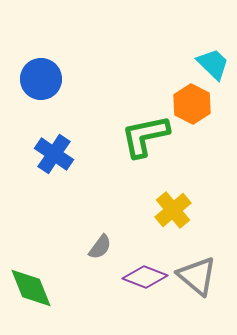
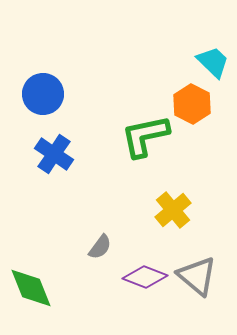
cyan trapezoid: moved 2 px up
blue circle: moved 2 px right, 15 px down
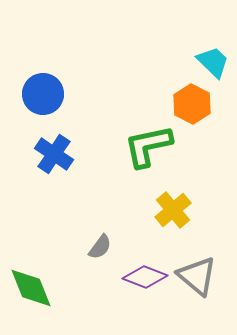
green L-shape: moved 3 px right, 10 px down
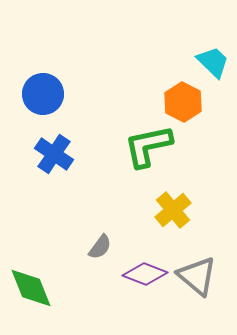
orange hexagon: moved 9 px left, 2 px up
purple diamond: moved 3 px up
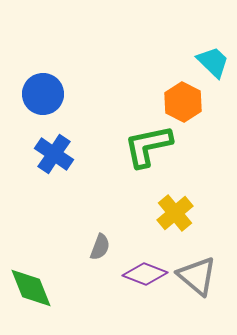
yellow cross: moved 2 px right, 3 px down
gray semicircle: rotated 16 degrees counterclockwise
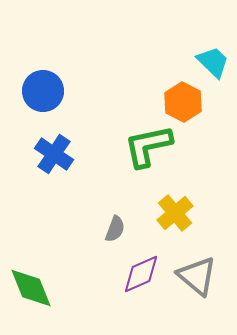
blue circle: moved 3 px up
gray semicircle: moved 15 px right, 18 px up
purple diamond: moved 4 px left; rotated 45 degrees counterclockwise
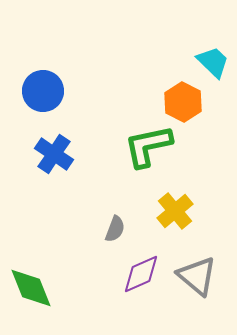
yellow cross: moved 2 px up
